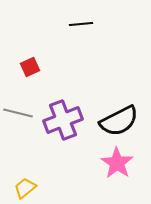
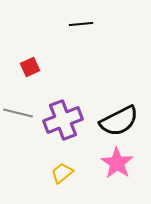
yellow trapezoid: moved 37 px right, 15 px up
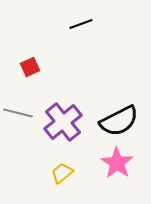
black line: rotated 15 degrees counterclockwise
purple cross: moved 2 px down; rotated 18 degrees counterclockwise
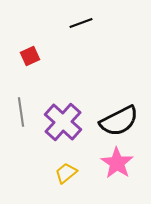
black line: moved 1 px up
red square: moved 11 px up
gray line: moved 3 px right, 1 px up; rotated 68 degrees clockwise
purple cross: rotated 9 degrees counterclockwise
yellow trapezoid: moved 4 px right
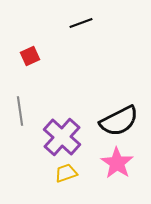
gray line: moved 1 px left, 1 px up
purple cross: moved 1 px left, 15 px down
yellow trapezoid: rotated 20 degrees clockwise
